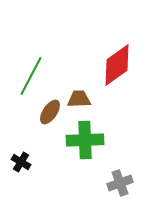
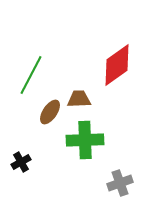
green line: moved 1 px up
black cross: rotated 30 degrees clockwise
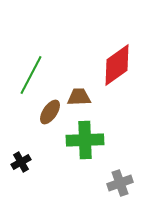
brown trapezoid: moved 2 px up
